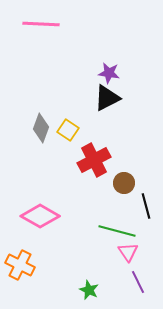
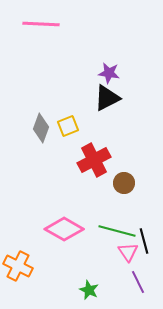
yellow square: moved 4 px up; rotated 35 degrees clockwise
black line: moved 2 px left, 35 px down
pink diamond: moved 24 px right, 13 px down
orange cross: moved 2 px left, 1 px down
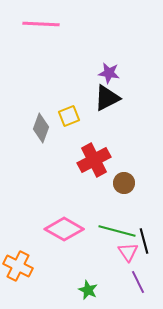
yellow square: moved 1 px right, 10 px up
green star: moved 1 px left
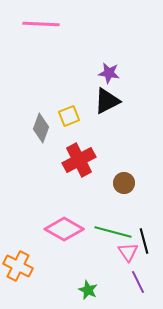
black triangle: moved 3 px down
red cross: moved 15 px left
green line: moved 4 px left, 1 px down
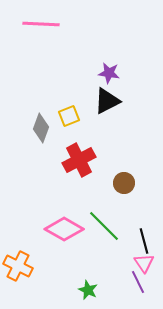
green line: moved 9 px left, 6 px up; rotated 30 degrees clockwise
pink triangle: moved 16 px right, 11 px down
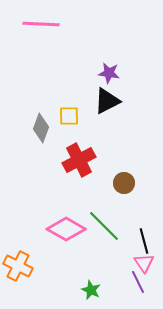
yellow square: rotated 20 degrees clockwise
pink diamond: moved 2 px right
green star: moved 3 px right
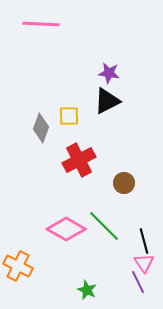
green star: moved 4 px left
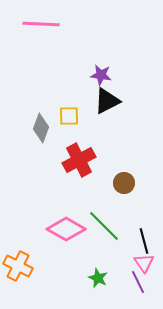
purple star: moved 8 px left, 2 px down
green star: moved 11 px right, 12 px up
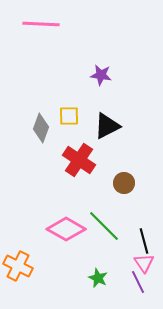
black triangle: moved 25 px down
red cross: rotated 28 degrees counterclockwise
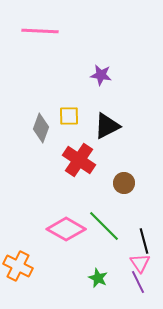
pink line: moved 1 px left, 7 px down
pink triangle: moved 4 px left
